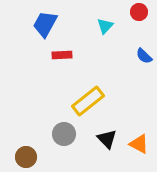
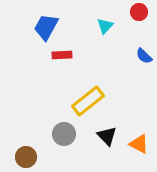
blue trapezoid: moved 1 px right, 3 px down
black triangle: moved 3 px up
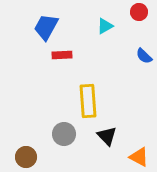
cyan triangle: rotated 18 degrees clockwise
yellow rectangle: rotated 56 degrees counterclockwise
orange triangle: moved 13 px down
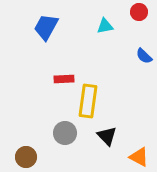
cyan triangle: rotated 18 degrees clockwise
red rectangle: moved 2 px right, 24 px down
yellow rectangle: rotated 12 degrees clockwise
gray circle: moved 1 px right, 1 px up
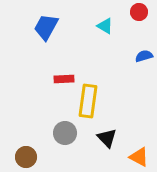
cyan triangle: rotated 42 degrees clockwise
blue semicircle: rotated 120 degrees clockwise
black triangle: moved 2 px down
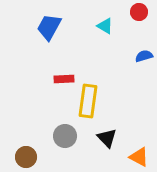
blue trapezoid: moved 3 px right
gray circle: moved 3 px down
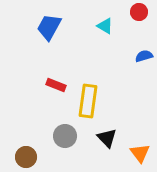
red rectangle: moved 8 px left, 6 px down; rotated 24 degrees clockwise
orange triangle: moved 1 px right, 4 px up; rotated 25 degrees clockwise
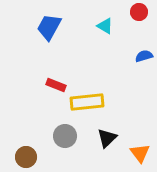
yellow rectangle: moved 1 px left, 1 px down; rotated 76 degrees clockwise
black triangle: rotated 30 degrees clockwise
